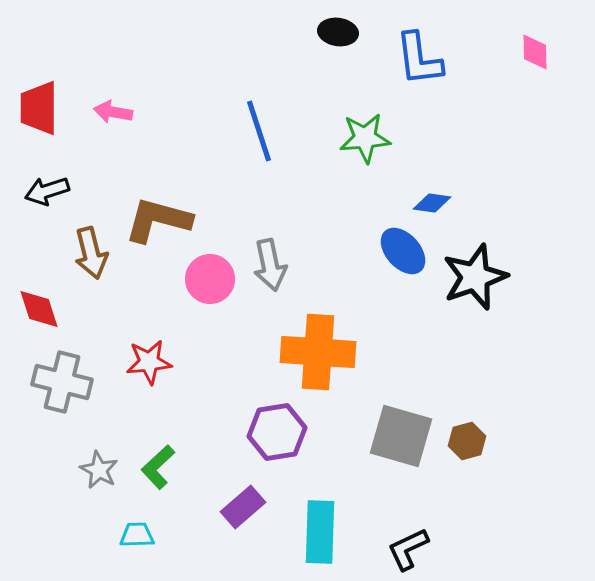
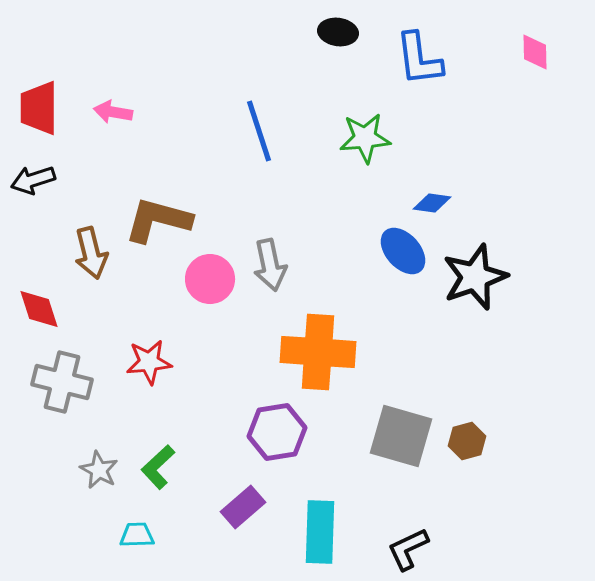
black arrow: moved 14 px left, 11 px up
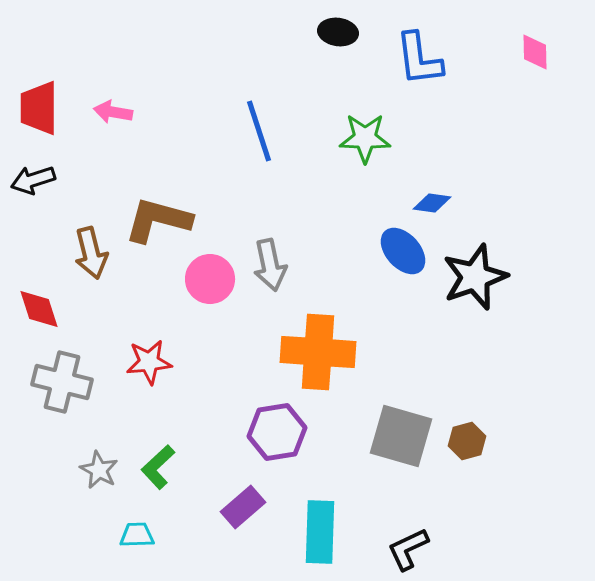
green star: rotated 6 degrees clockwise
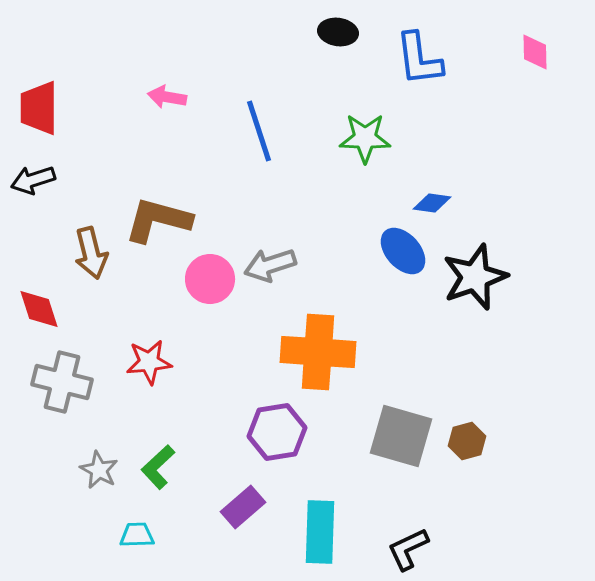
pink arrow: moved 54 px right, 15 px up
gray arrow: rotated 84 degrees clockwise
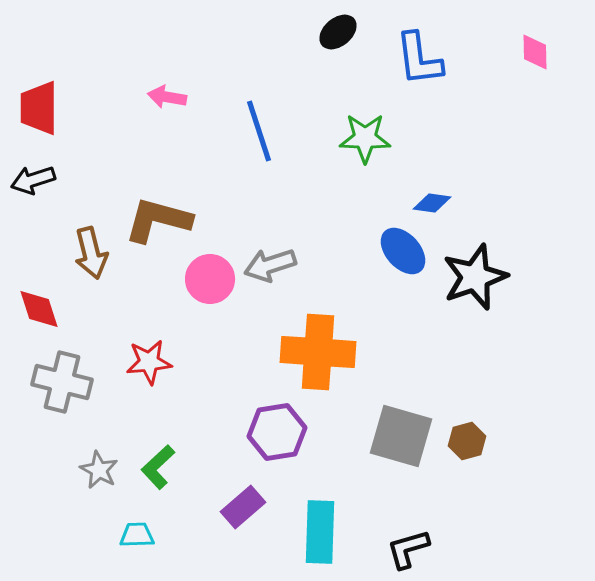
black ellipse: rotated 48 degrees counterclockwise
black L-shape: rotated 9 degrees clockwise
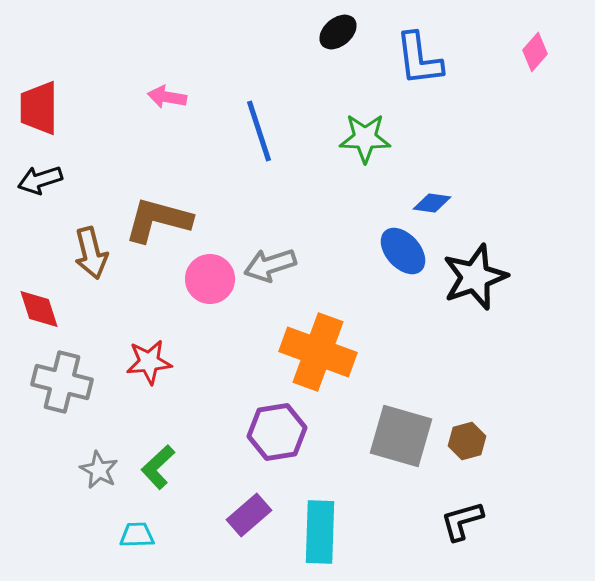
pink diamond: rotated 42 degrees clockwise
black arrow: moved 7 px right
orange cross: rotated 16 degrees clockwise
purple rectangle: moved 6 px right, 8 px down
black L-shape: moved 54 px right, 28 px up
